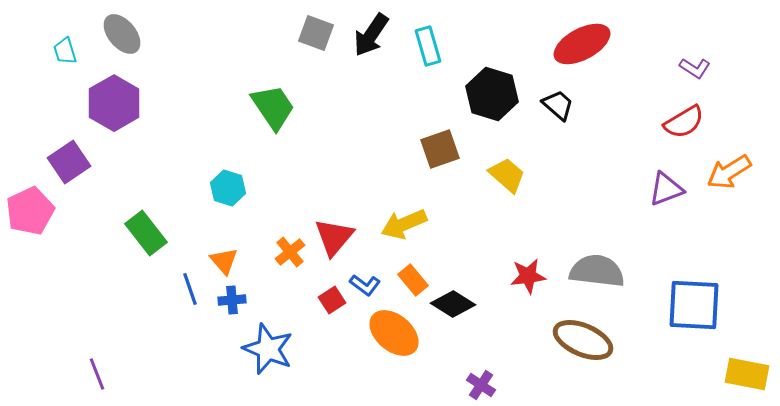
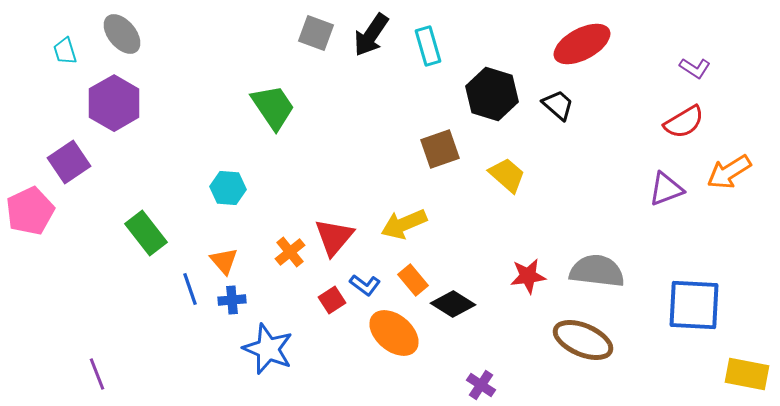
cyan hexagon: rotated 12 degrees counterclockwise
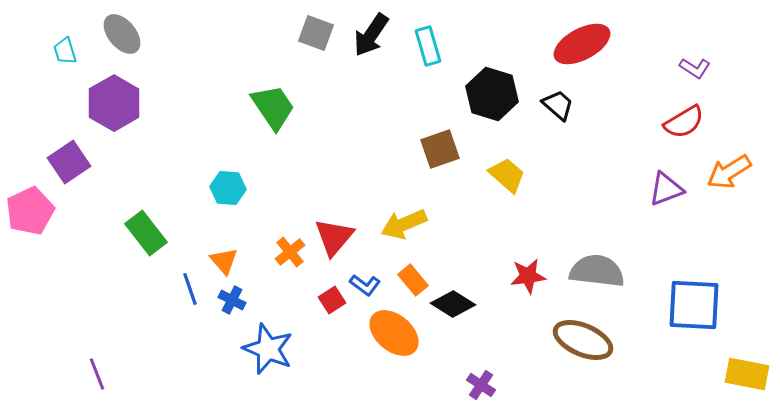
blue cross: rotated 32 degrees clockwise
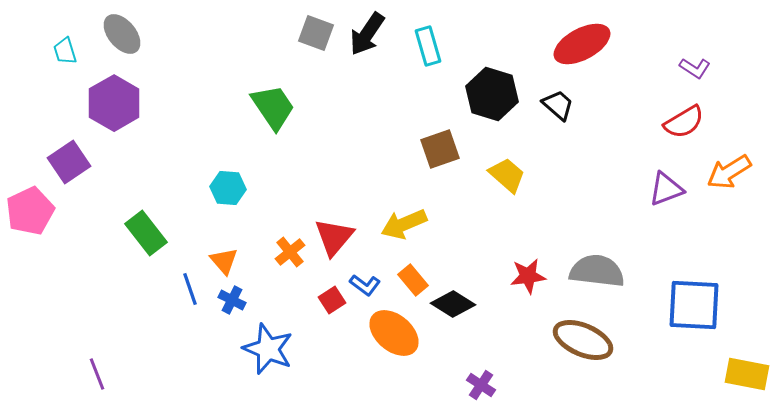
black arrow: moved 4 px left, 1 px up
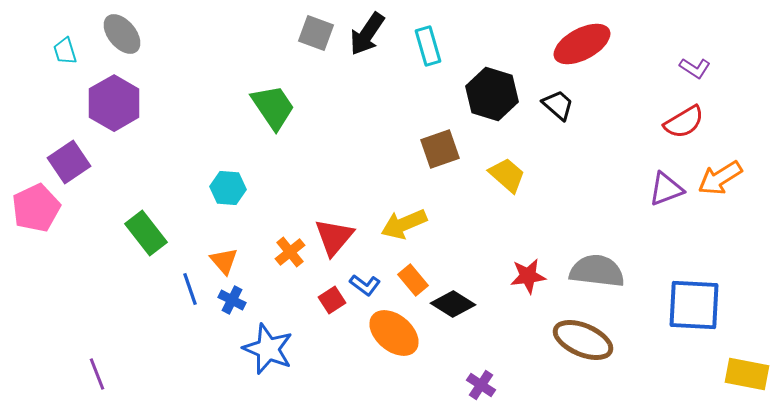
orange arrow: moved 9 px left, 6 px down
pink pentagon: moved 6 px right, 3 px up
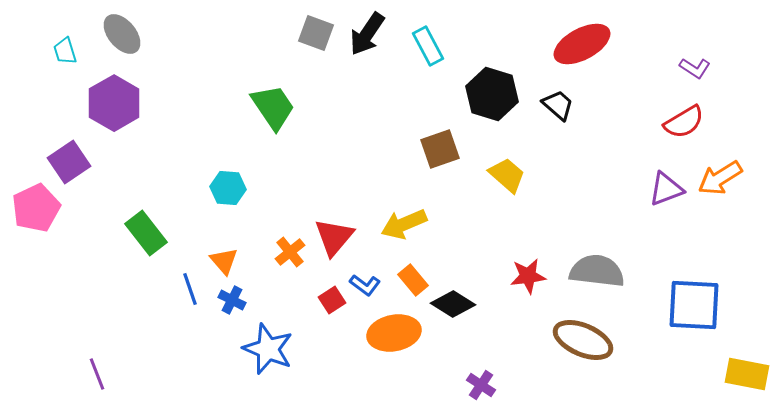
cyan rectangle: rotated 12 degrees counterclockwise
orange ellipse: rotated 51 degrees counterclockwise
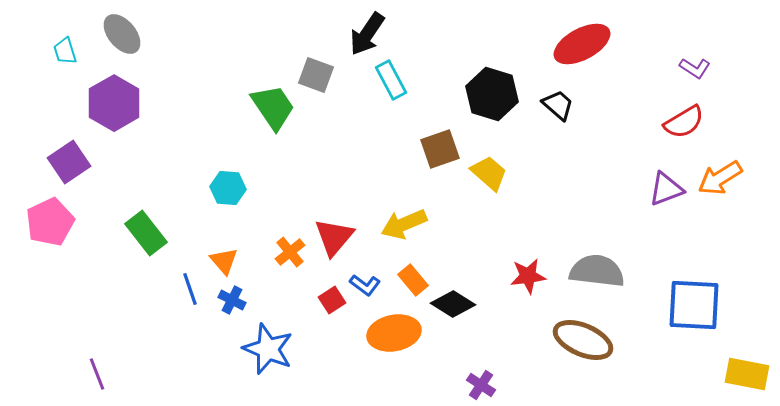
gray square: moved 42 px down
cyan rectangle: moved 37 px left, 34 px down
yellow trapezoid: moved 18 px left, 2 px up
pink pentagon: moved 14 px right, 14 px down
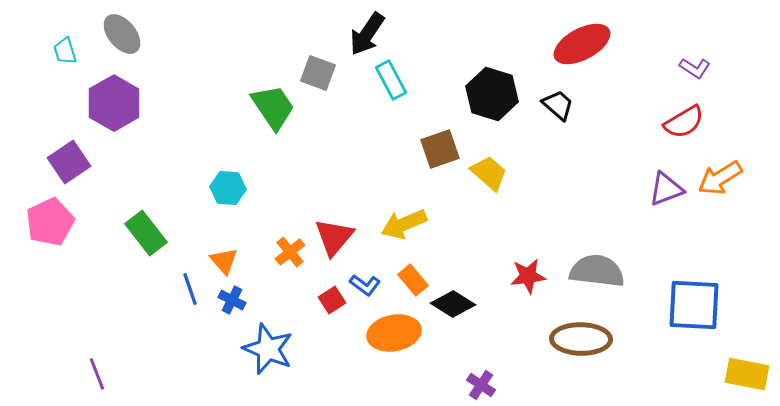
gray square: moved 2 px right, 2 px up
brown ellipse: moved 2 px left, 1 px up; rotated 22 degrees counterclockwise
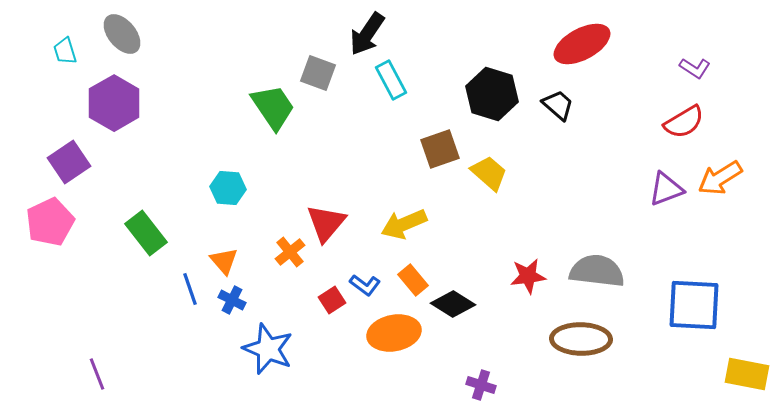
red triangle: moved 8 px left, 14 px up
purple cross: rotated 16 degrees counterclockwise
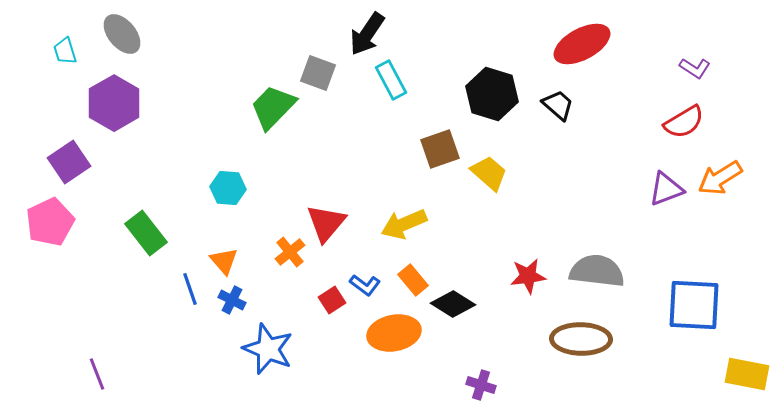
green trapezoid: rotated 102 degrees counterclockwise
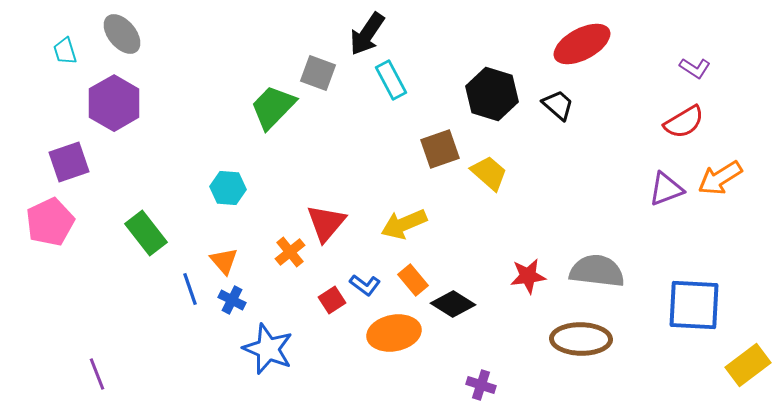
purple square: rotated 15 degrees clockwise
yellow rectangle: moved 1 px right, 9 px up; rotated 48 degrees counterclockwise
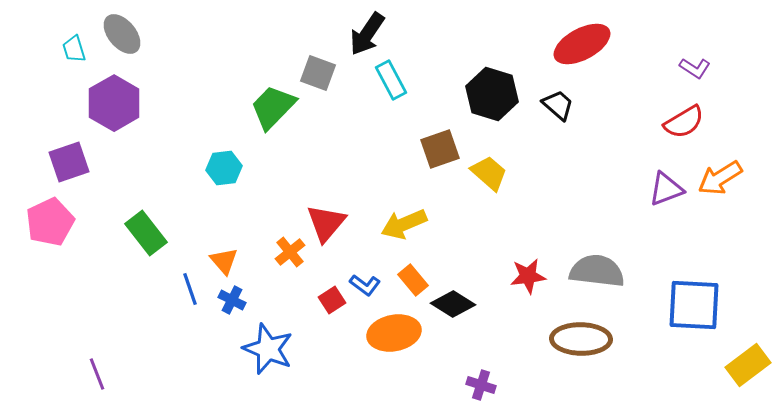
cyan trapezoid: moved 9 px right, 2 px up
cyan hexagon: moved 4 px left, 20 px up; rotated 12 degrees counterclockwise
